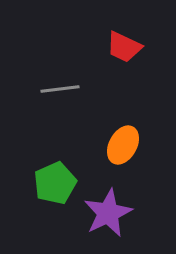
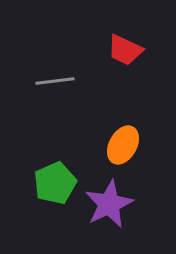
red trapezoid: moved 1 px right, 3 px down
gray line: moved 5 px left, 8 px up
purple star: moved 1 px right, 9 px up
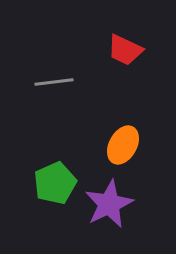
gray line: moved 1 px left, 1 px down
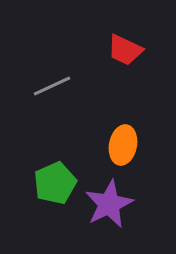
gray line: moved 2 px left, 4 px down; rotated 18 degrees counterclockwise
orange ellipse: rotated 18 degrees counterclockwise
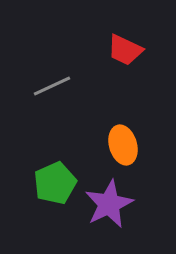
orange ellipse: rotated 27 degrees counterclockwise
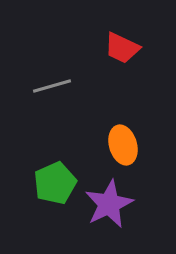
red trapezoid: moved 3 px left, 2 px up
gray line: rotated 9 degrees clockwise
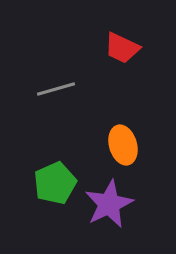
gray line: moved 4 px right, 3 px down
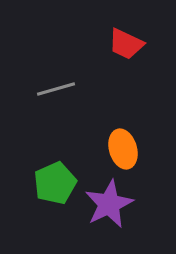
red trapezoid: moved 4 px right, 4 px up
orange ellipse: moved 4 px down
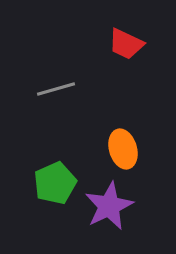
purple star: moved 2 px down
